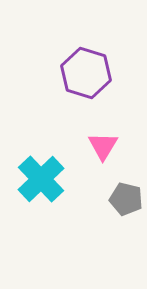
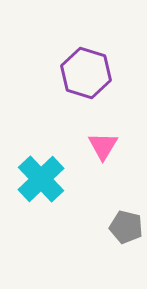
gray pentagon: moved 28 px down
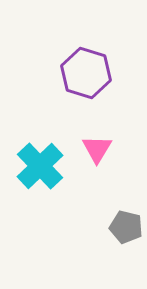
pink triangle: moved 6 px left, 3 px down
cyan cross: moved 1 px left, 13 px up
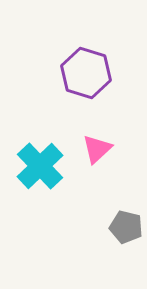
pink triangle: rotated 16 degrees clockwise
